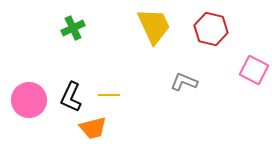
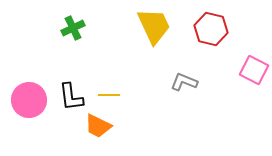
black L-shape: rotated 32 degrees counterclockwise
orange trapezoid: moved 5 px right, 2 px up; rotated 40 degrees clockwise
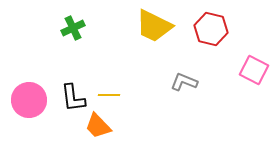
yellow trapezoid: rotated 141 degrees clockwise
black L-shape: moved 2 px right, 1 px down
orange trapezoid: rotated 20 degrees clockwise
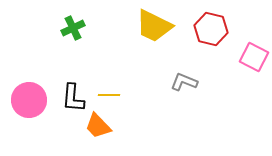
pink square: moved 13 px up
black L-shape: rotated 12 degrees clockwise
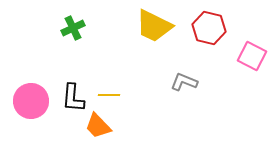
red hexagon: moved 2 px left, 1 px up
pink square: moved 2 px left, 1 px up
pink circle: moved 2 px right, 1 px down
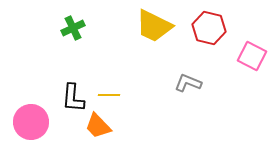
gray L-shape: moved 4 px right, 1 px down
pink circle: moved 21 px down
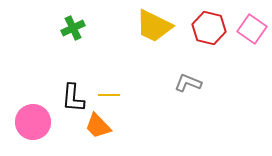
pink square: moved 27 px up; rotated 8 degrees clockwise
pink circle: moved 2 px right
